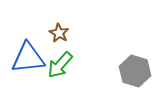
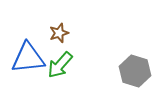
brown star: rotated 24 degrees clockwise
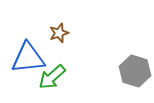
green arrow: moved 8 px left, 12 px down; rotated 8 degrees clockwise
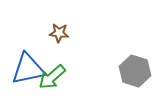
brown star: rotated 24 degrees clockwise
blue triangle: moved 11 px down; rotated 6 degrees counterclockwise
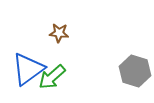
blue triangle: rotated 24 degrees counterclockwise
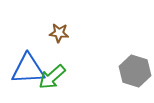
blue triangle: rotated 33 degrees clockwise
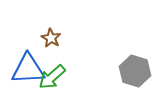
brown star: moved 8 px left, 5 px down; rotated 24 degrees clockwise
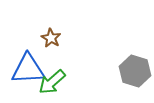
green arrow: moved 5 px down
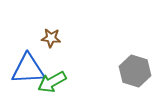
brown star: rotated 24 degrees counterclockwise
green arrow: rotated 12 degrees clockwise
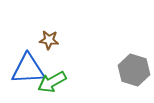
brown star: moved 2 px left, 2 px down
gray hexagon: moved 1 px left, 1 px up
